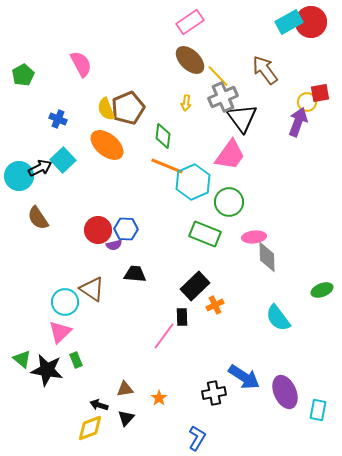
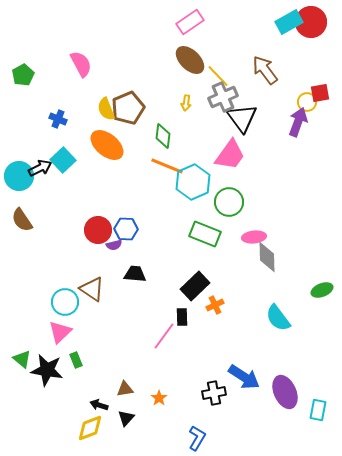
brown semicircle at (38, 218): moved 16 px left, 2 px down
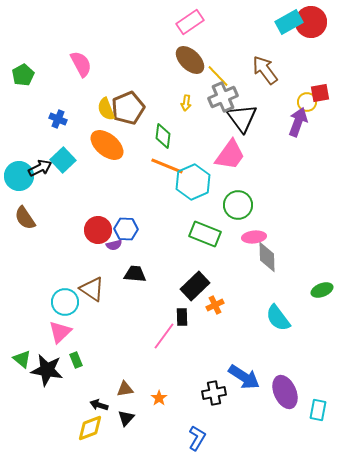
green circle at (229, 202): moved 9 px right, 3 px down
brown semicircle at (22, 220): moved 3 px right, 2 px up
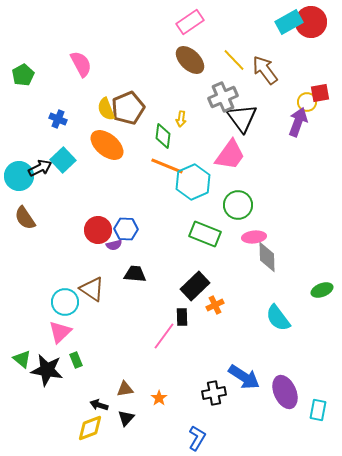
yellow line at (218, 76): moved 16 px right, 16 px up
yellow arrow at (186, 103): moved 5 px left, 16 px down
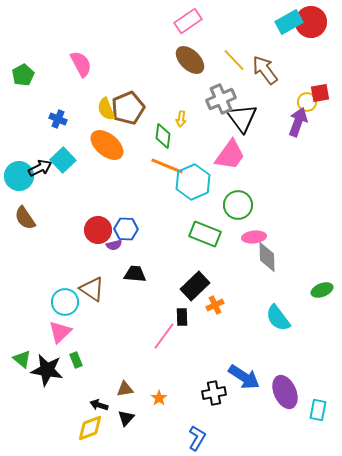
pink rectangle at (190, 22): moved 2 px left, 1 px up
gray cross at (223, 97): moved 2 px left, 2 px down
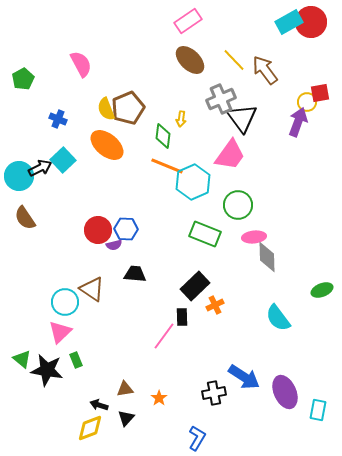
green pentagon at (23, 75): moved 4 px down
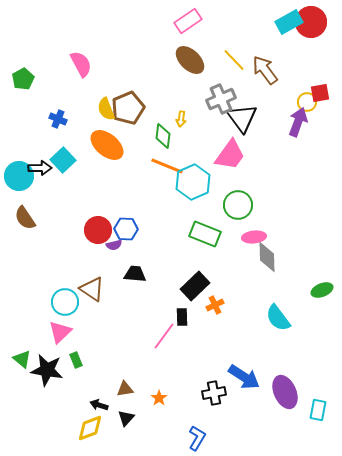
black arrow at (40, 168): rotated 25 degrees clockwise
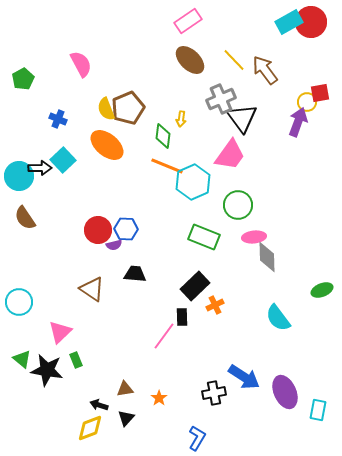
green rectangle at (205, 234): moved 1 px left, 3 px down
cyan circle at (65, 302): moved 46 px left
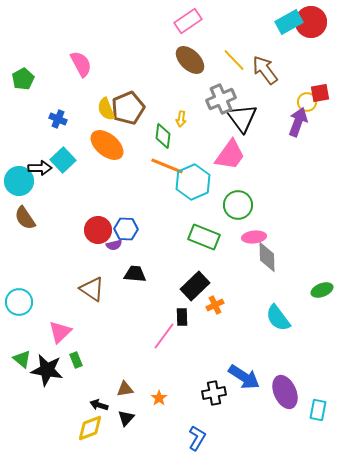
cyan circle at (19, 176): moved 5 px down
